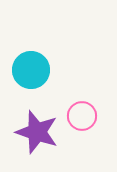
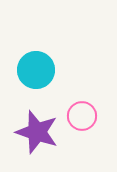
cyan circle: moved 5 px right
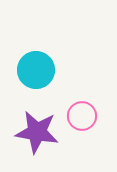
purple star: rotated 9 degrees counterclockwise
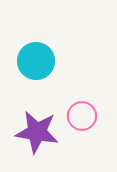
cyan circle: moved 9 px up
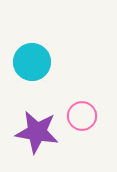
cyan circle: moved 4 px left, 1 px down
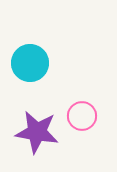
cyan circle: moved 2 px left, 1 px down
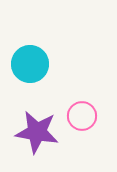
cyan circle: moved 1 px down
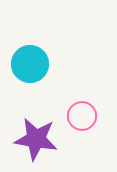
purple star: moved 1 px left, 7 px down
